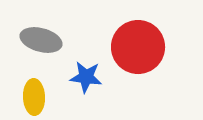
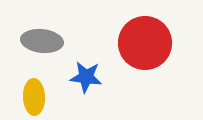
gray ellipse: moved 1 px right, 1 px down; rotated 9 degrees counterclockwise
red circle: moved 7 px right, 4 px up
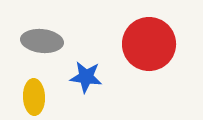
red circle: moved 4 px right, 1 px down
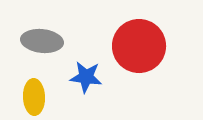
red circle: moved 10 px left, 2 px down
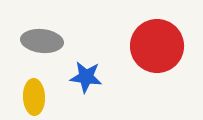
red circle: moved 18 px right
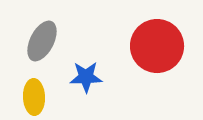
gray ellipse: rotated 69 degrees counterclockwise
blue star: rotated 8 degrees counterclockwise
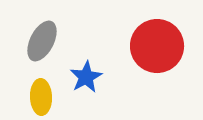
blue star: rotated 28 degrees counterclockwise
yellow ellipse: moved 7 px right
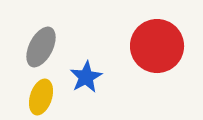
gray ellipse: moved 1 px left, 6 px down
yellow ellipse: rotated 20 degrees clockwise
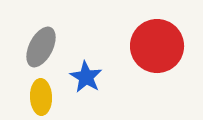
blue star: rotated 12 degrees counterclockwise
yellow ellipse: rotated 20 degrees counterclockwise
